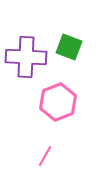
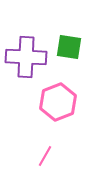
green square: rotated 12 degrees counterclockwise
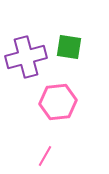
purple cross: rotated 18 degrees counterclockwise
pink hexagon: rotated 15 degrees clockwise
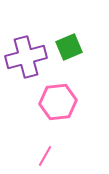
green square: rotated 32 degrees counterclockwise
